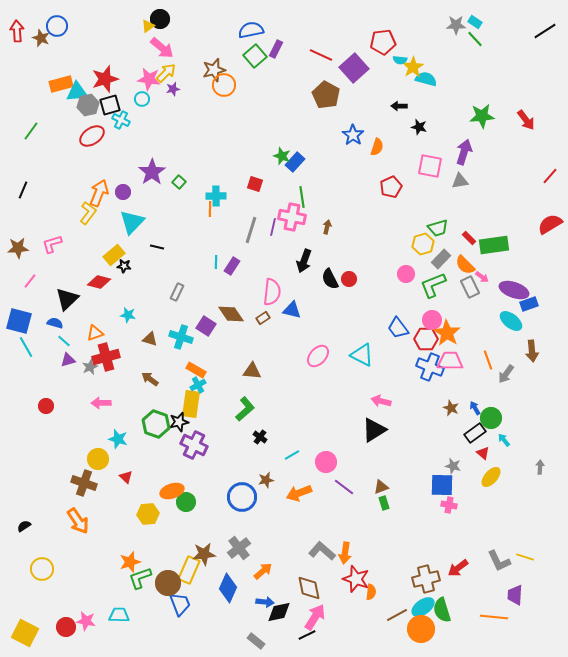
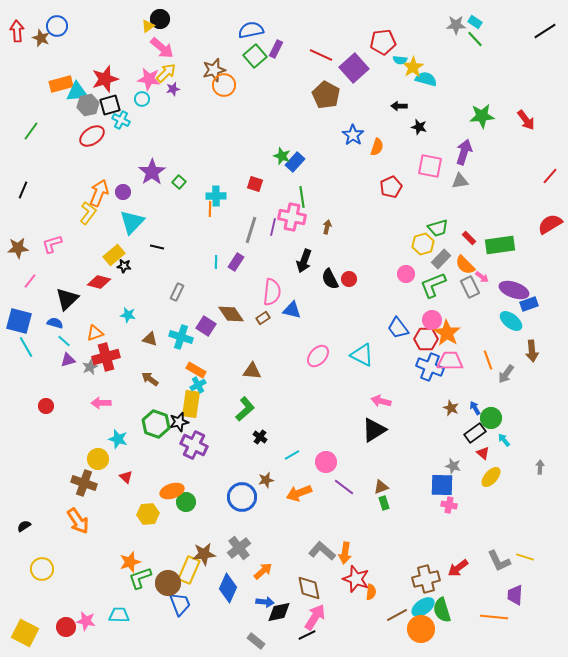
green rectangle at (494, 245): moved 6 px right
purple rectangle at (232, 266): moved 4 px right, 4 px up
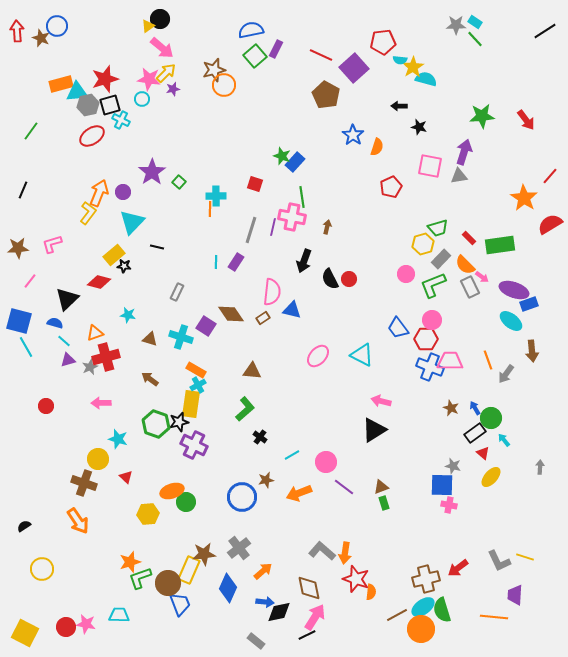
gray triangle at (460, 181): moved 1 px left, 5 px up
orange star at (447, 333): moved 77 px right, 135 px up
pink star at (86, 621): moved 3 px down
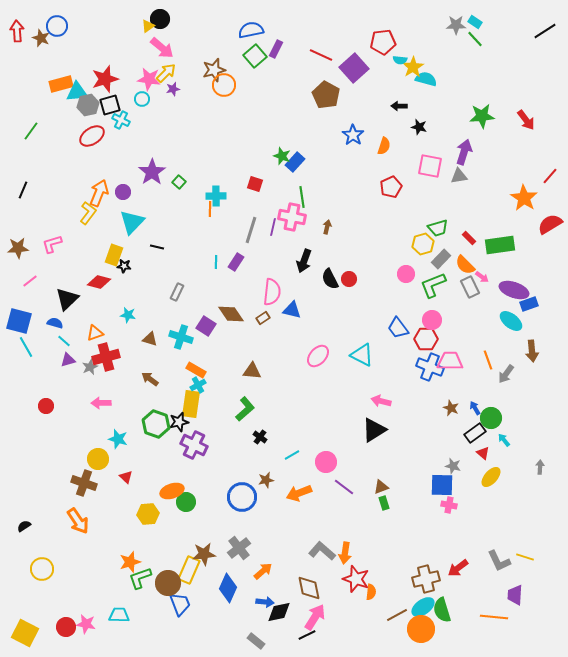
orange semicircle at (377, 147): moved 7 px right, 1 px up
yellow rectangle at (114, 255): rotated 30 degrees counterclockwise
pink line at (30, 281): rotated 14 degrees clockwise
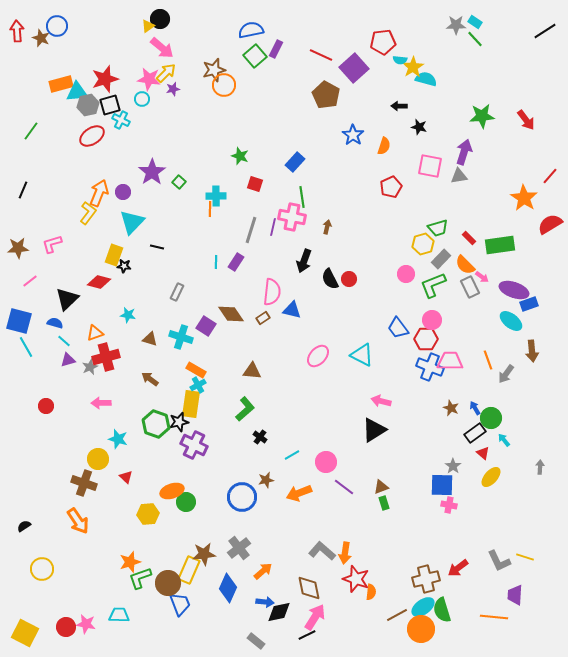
green star at (282, 156): moved 42 px left
gray star at (453, 466): rotated 21 degrees clockwise
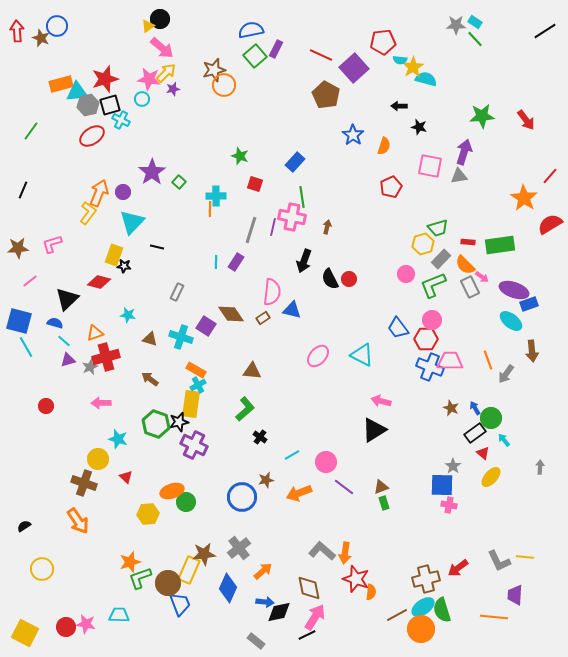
red rectangle at (469, 238): moved 1 px left, 4 px down; rotated 40 degrees counterclockwise
yellow line at (525, 557): rotated 12 degrees counterclockwise
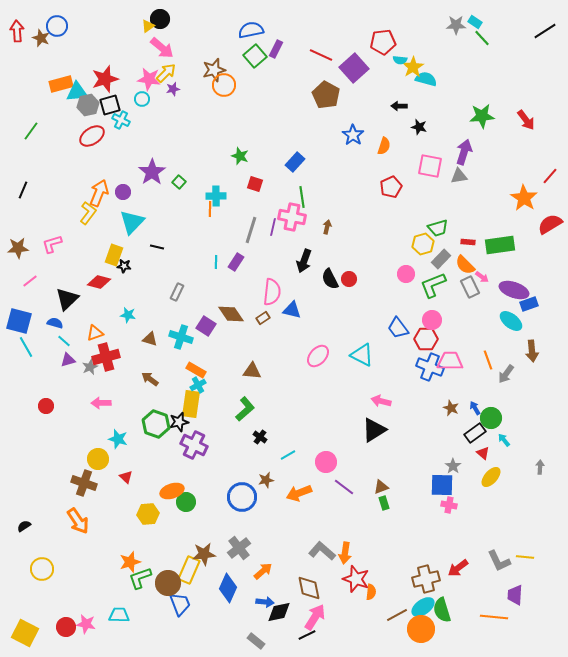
green line at (475, 39): moved 7 px right, 1 px up
cyan line at (292, 455): moved 4 px left
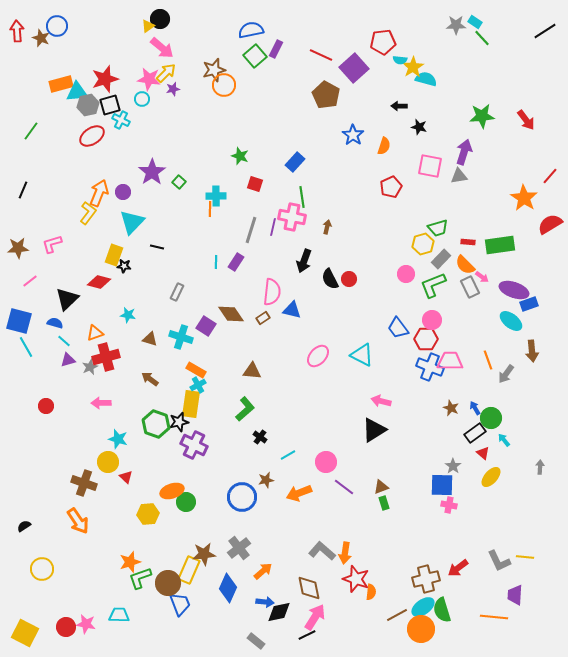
yellow circle at (98, 459): moved 10 px right, 3 px down
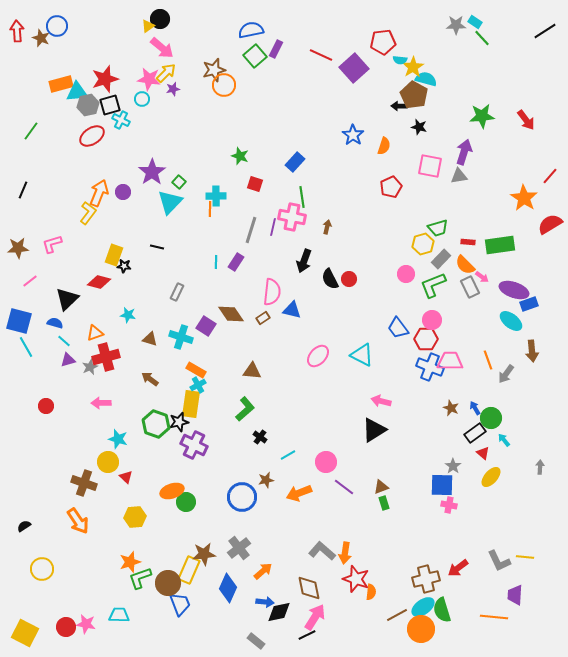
brown pentagon at (326, 95): moved 88 px right
cyan triangle at (132, 222): moved 38 px right, 20 px up
yellow hexagon at (148, 514): moved 13 px left, 3 px down
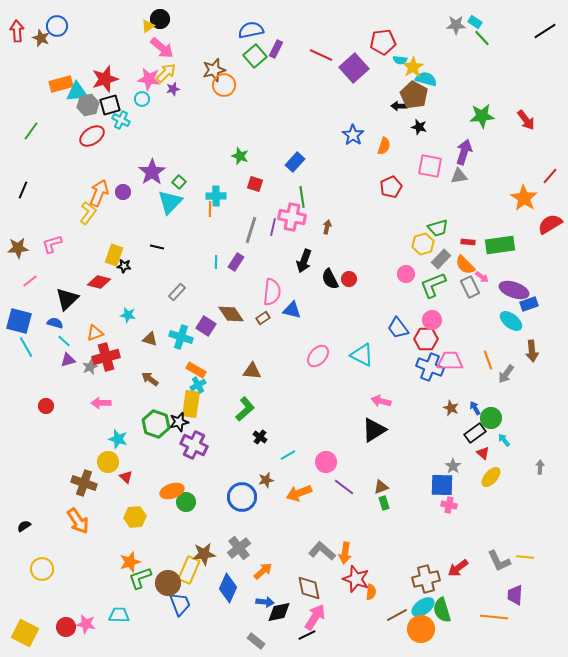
gray rectangle at (177, 292): rotated 18 degrees clockwise
